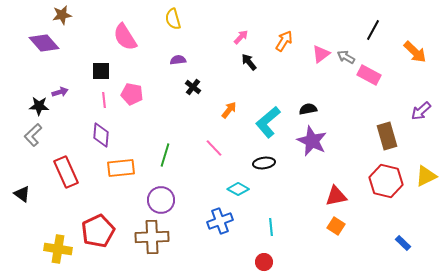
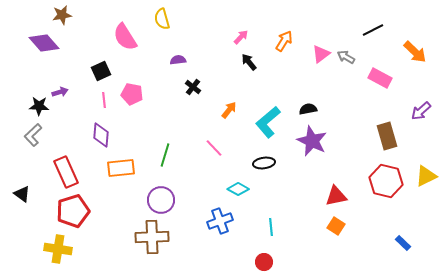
yellow semicircle at (173, 19): moved 11 px left
black line at (373, 30): rotated 35 degrees clockwise
black square at (101, 71): rotated 24 degrees counterclockwise
pink rectangle at (369, 75): moved 11 px right, 3 px down
red pentagon at (98, 231): moved 25 px left, 20 px up; rotated 8 degrees clockwise
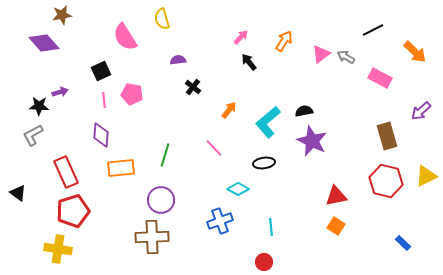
black semicircle at (308, 109): moved 4 px left, 2 px down
gray L-shape at (33, 135): rotated 15 degrees clockwise
black triangle at (22, 194): moved 4 px left, 1 px up
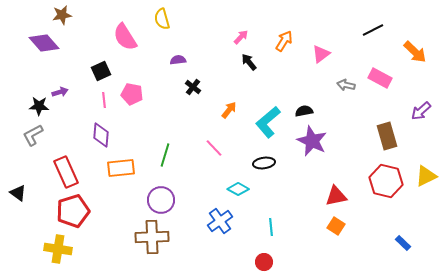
gray arrow at (346, 57): moved 28 px down; rotated 18 degrees counterclockwise
blue cross at (220, 221): rotated 15 degrees counterclockwise
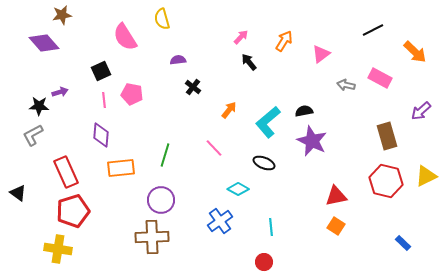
black ellipse at (264, 163): rotated 30 degrees clockwise
